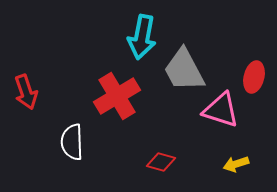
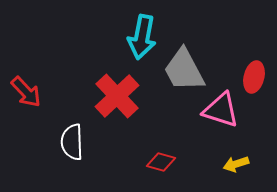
red arrow: rotated 24 degrees counterclockwise
red cross: rotated 12 degrees counterclockwise
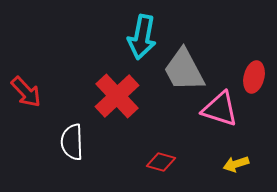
pink triangle: moved 1 px left, 1 px up
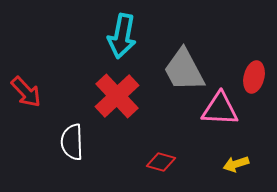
cyan arrow: moved 20 px left, 1 px up
pink triangle: rotated 15 degrees counterclockwise
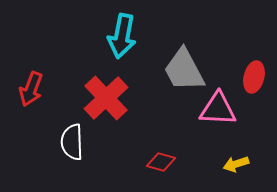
red arrow: moved 5 px right, 3 px up; rotated 64 degrees clockwise
red cross: moved 11 px left, 2 px down
pink triangle: moved 2 px left
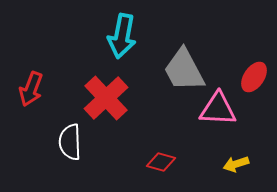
red ellipse: rotated 20 degrees clockwise
white semicircle: moved 2 px left
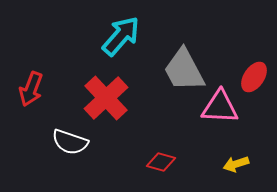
cyan arrow: moved 1 px left; rotated 150 degrees counterclockwise
pink triangle: moved 2 px right, 2 px up
white semicircle: rotated 69 degrees counterclockwise
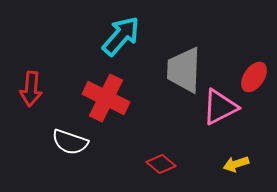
gray trapezoid: rotated 30 degrees clockwise
red arrow: rotated 16 degrees counterclockwise
red cross: rotated 21 degrees counterclockwise
pink triangle: rotated 30 degrees counterclockwise
red diamond: moved 2 px down; rotated 24 degrees clockwise
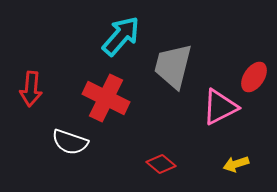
gray trapezoid: moved 11 px left, 4 px up; rotated 12 degrees clockwise
